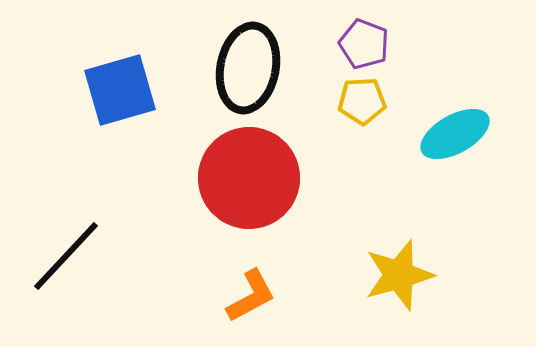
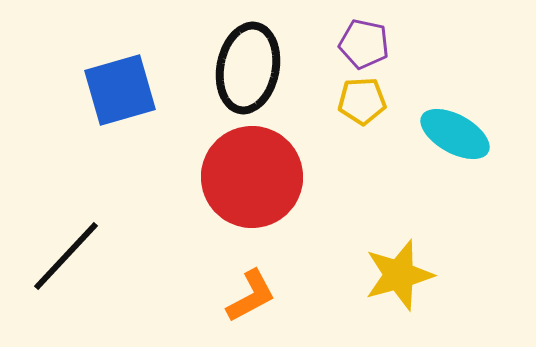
purple pentagon: rotated 9 degrees counterclockwise
cyan ellipse: rotated 58 degrees clockwise
red circle: moved 3 px right, 1 px up
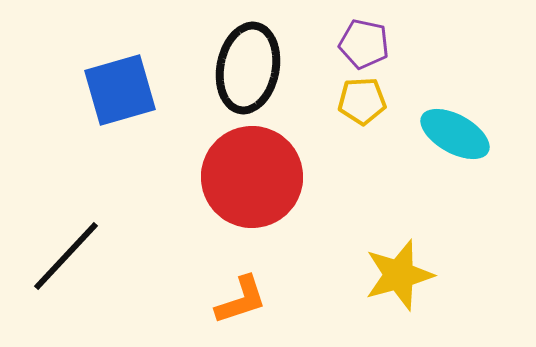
orange L-shape: moved 10 px left, 4 px down; rotated 10 degrees clockwise
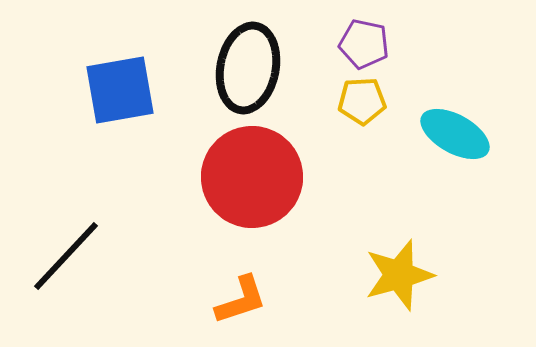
blue square: rotated 6 degrees clockwise
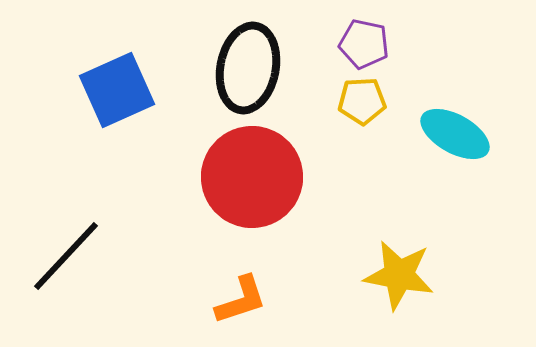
blue square: moved 3 px left; rotated 14 degrees counterclockwise
yellow star: rotated 26 degrees clockwise
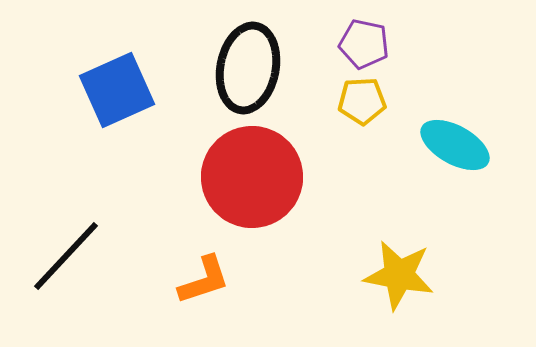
cyan ellipse: moved 11 px down
orange L-shape: moved 37 px left, 20 px up
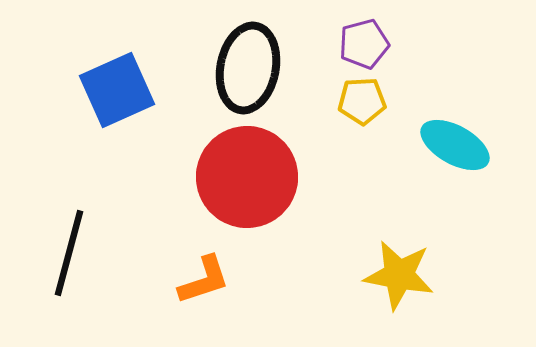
purple pentagon: rotated 27 degrees counterclockwise
red circle: moved 5 px left
black line: moved 3 px right, 3 px up; rotated 28 degrees counterclockwise
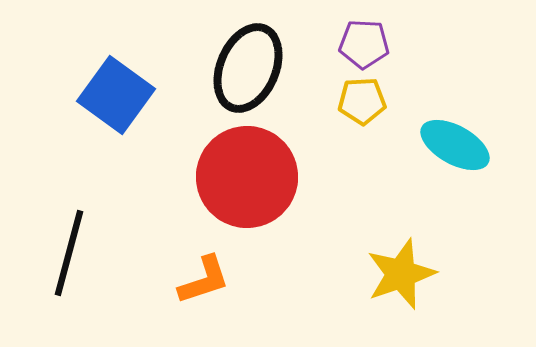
purple pentagon: rotated 18 degrees clockwise
black ellipse: rotated 12 degrees clockwise
blue square: moved 1 px left, 5 px down; rotated 30 degrees counterclockwise
yellow star: moved 2 px right, 1 px up; rotated 30 degrees counterclockwise
